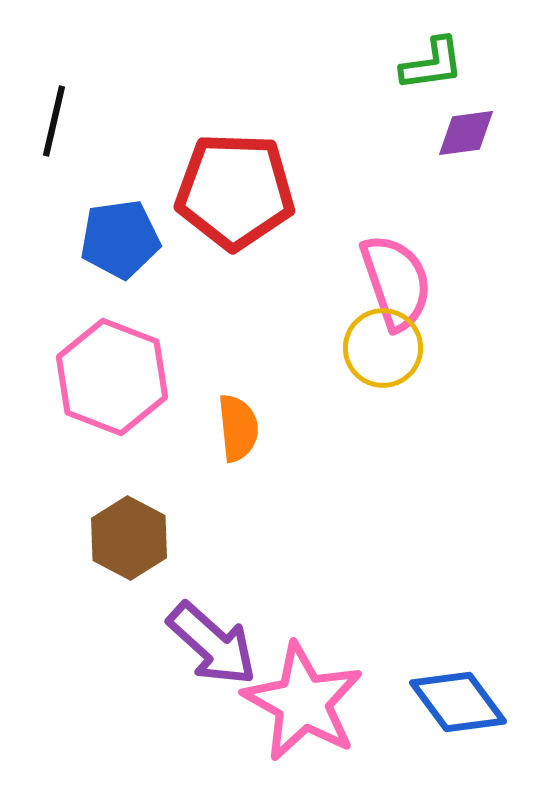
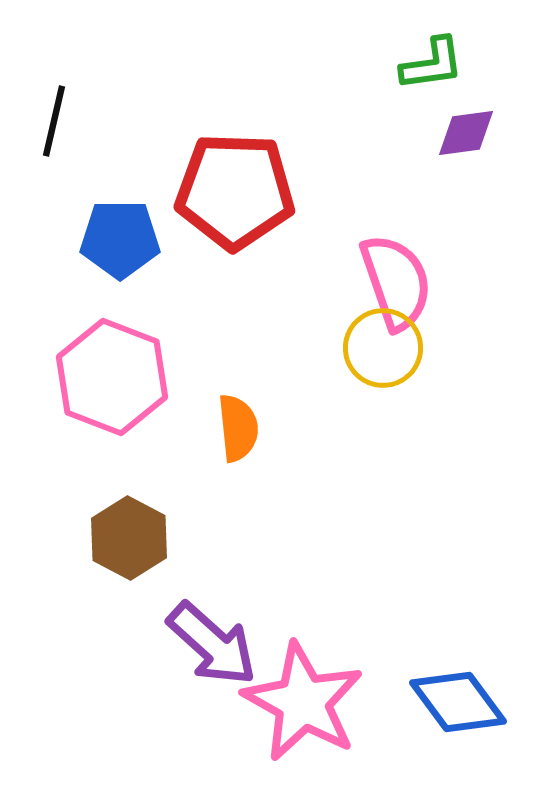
blue pentagon: rotated 8 degrees clockwise
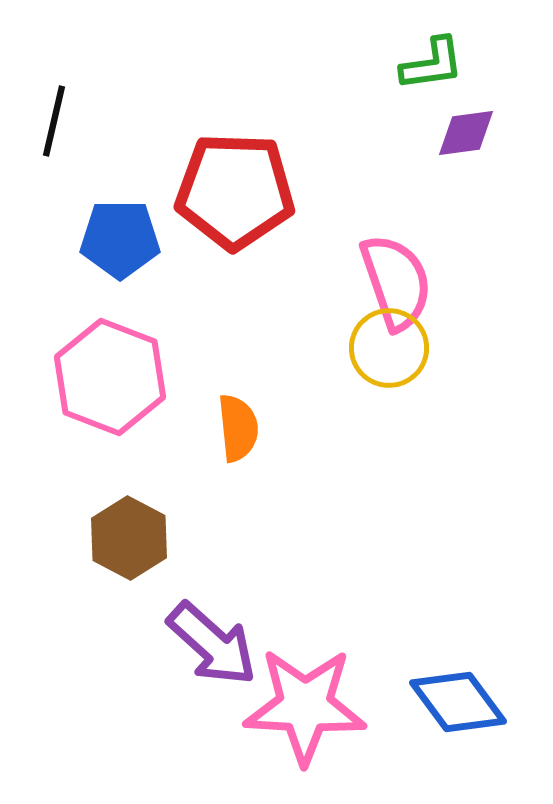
yellow circle: moved 6 px right
pink hexagon: moved 2 px left
pink star: moved 2 px right, 4 px down; rotated 26 degrees counterclockwise
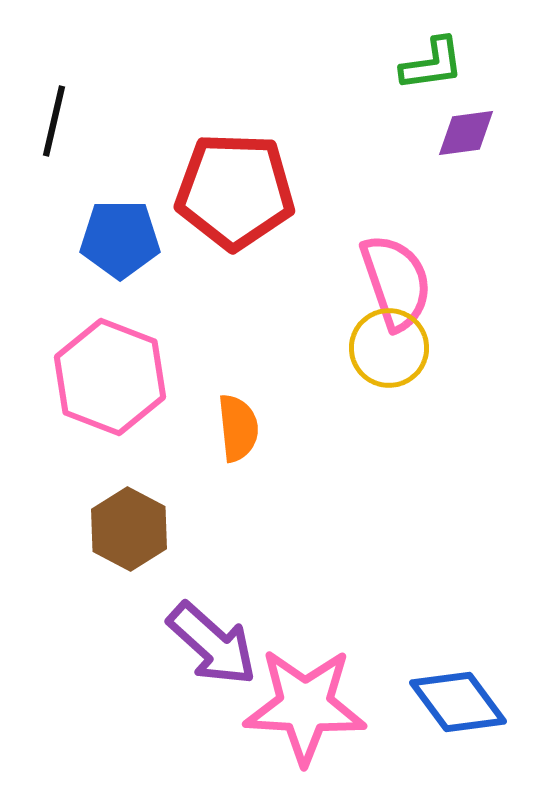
brown hexagon: moved 9 px up
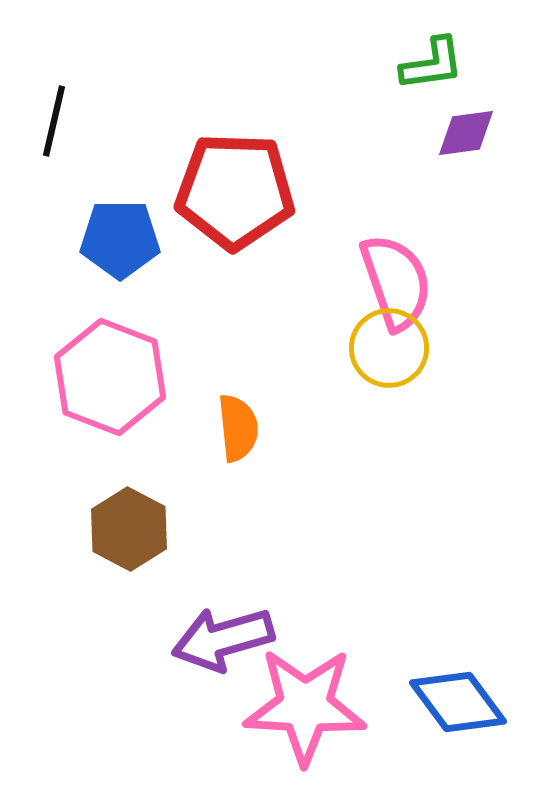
purple arrow: moved 11 px right, 5 px up; rotated 122 degrees clockwise
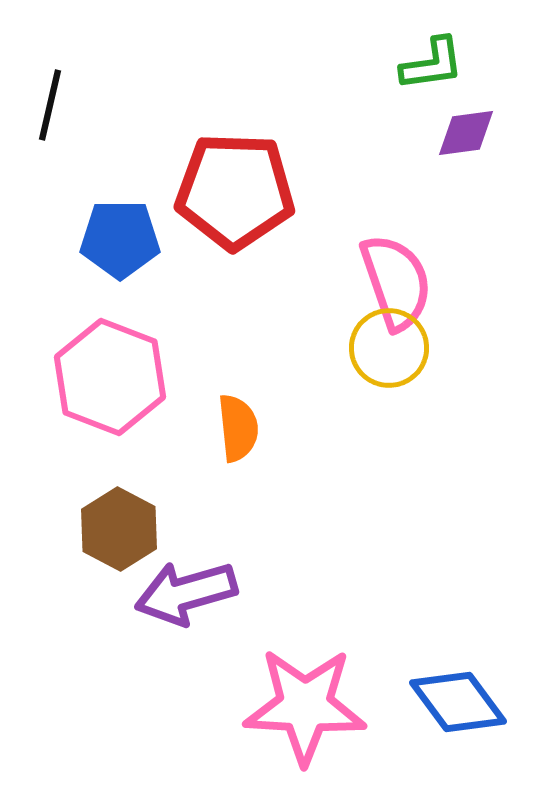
black line: moved 4 px left, 16 px up
brown hexagon: moved 10 px left
purple arrow: moved 37 px left, 46 px up
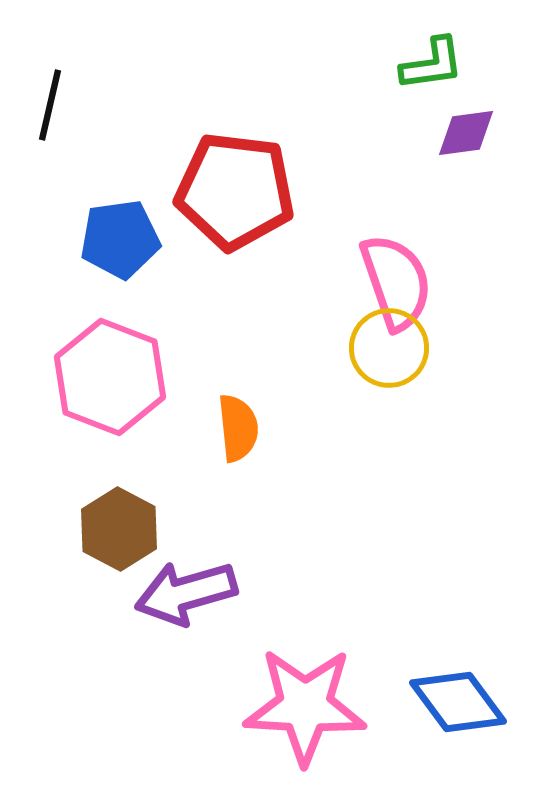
red pentagon: rotated 5 degrees clockwise
blue pentagon: rotated 8 degrees counterclockwise
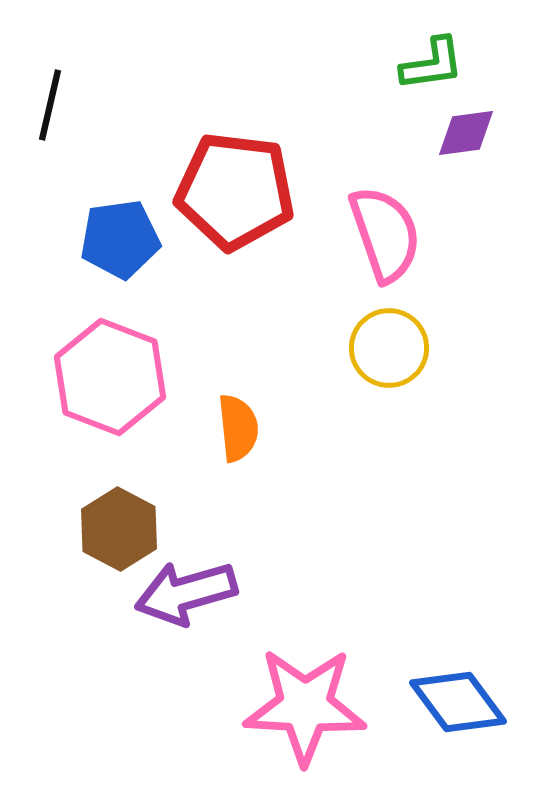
pink semicircle: moved 11 px left, 48 px up
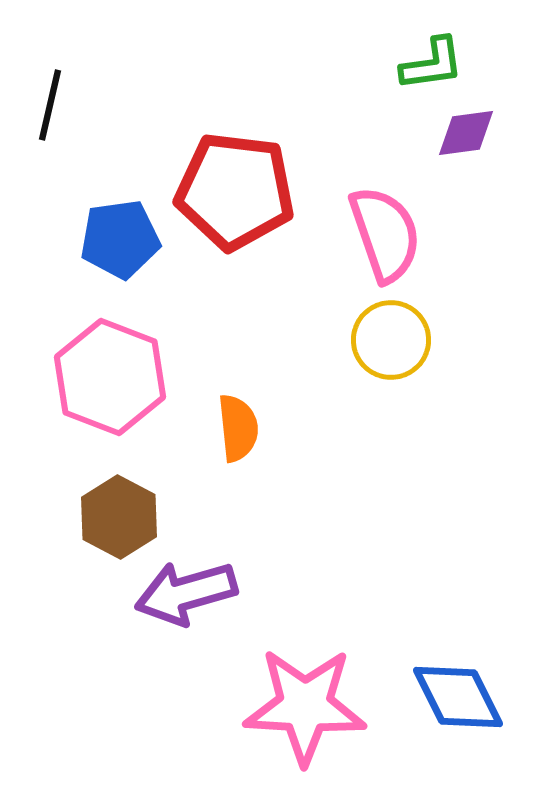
yellow circle: moved 2 px right, 8 px up
brown hexagon: moved 12 px up
blue diamond: moved 5 px up; rotated 10 degrees clockwise
